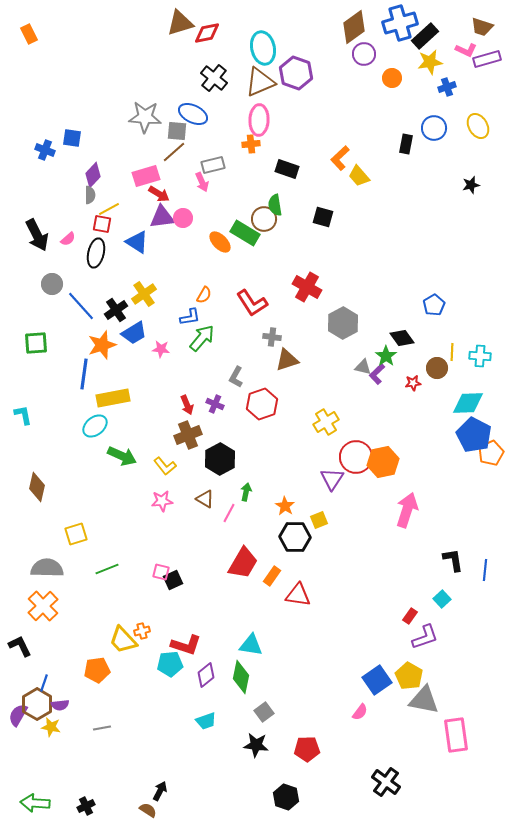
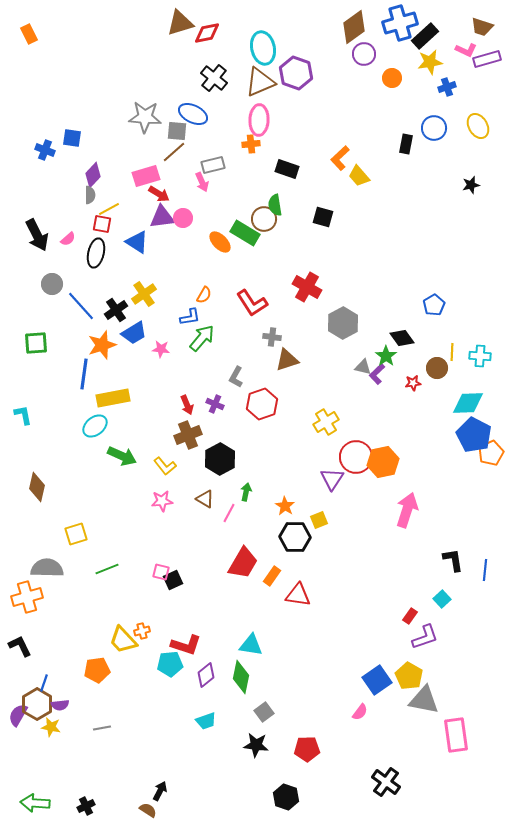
orange cross at (43, 606): moved 16 px left, 9 px up; rotated 28 degrees clockwise
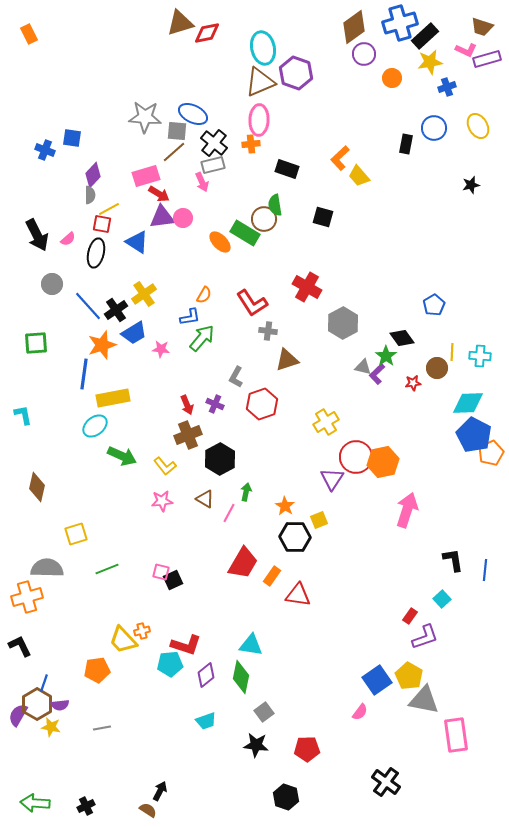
black cross at (214, 78): moved 65 px down
blue line at (81, 306): moved 7 px right
gray cross at (272, 337): moved 4 px left, 6 px up
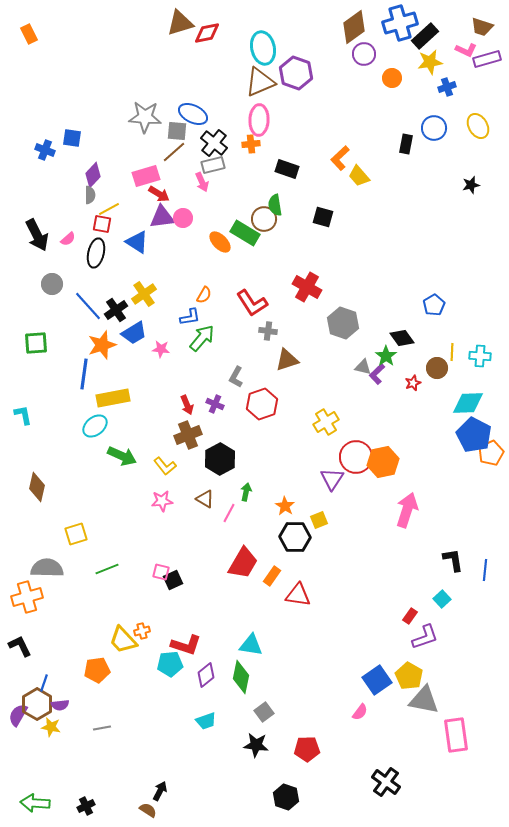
gray hexagon at (343, 323): rotated 12 degrees counterclockwise
red star at (413, 383): rotated 14 degrees counterclockwise
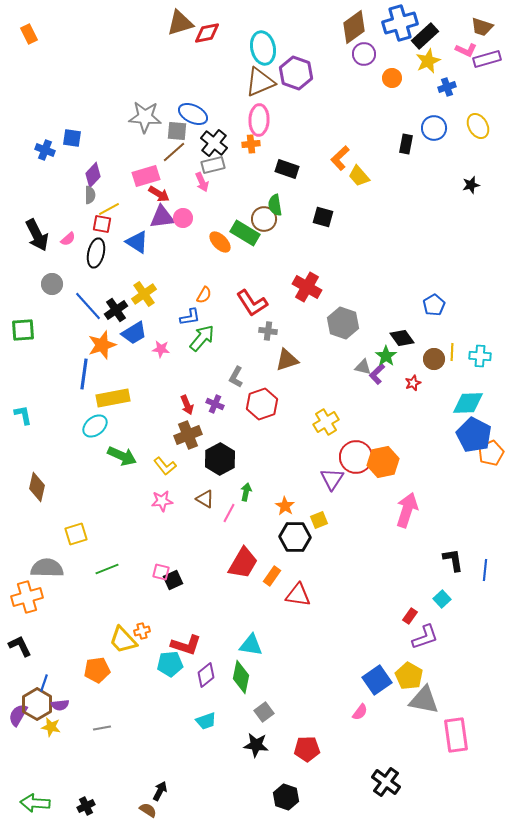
yellow star at (430, 62): moved 2 px left, 1 px up; rotated 15 degrees counterclockwise
green square at (36, 343): moved 13 px left, 13 px up
brown circle at (437, 368): moved 3 px left, 9 px up
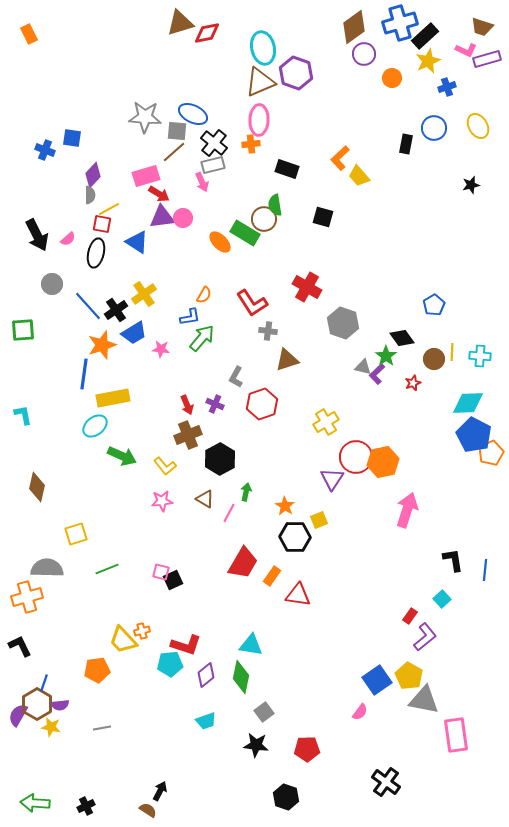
purple L-shape at (425, 637): rotated 20 degrees counterclockwise
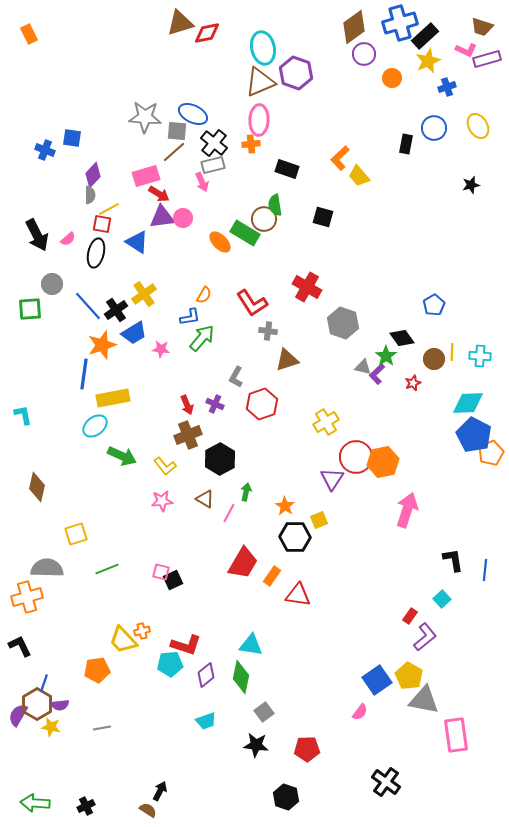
green square at (23, 330): moved 7 px right, 21 px up
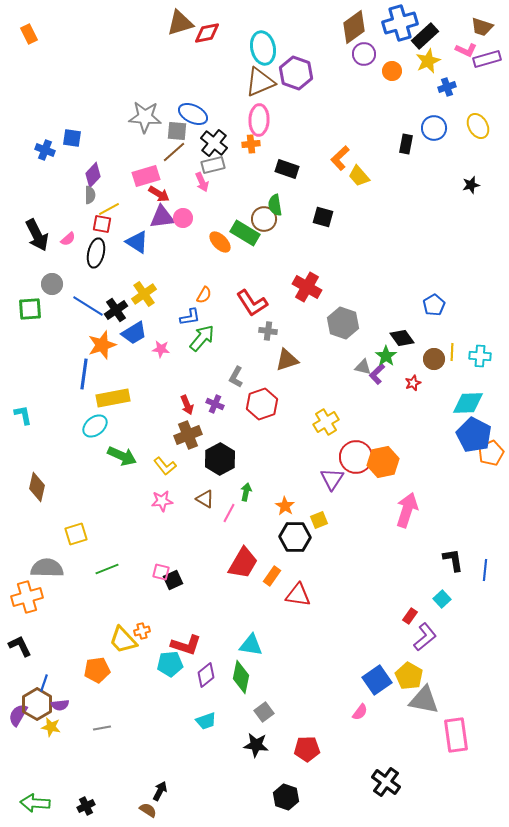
orange circle at (392, 78): moved 7 px up
blue line at (88, 306): rotated 16 degrees counterclockwise
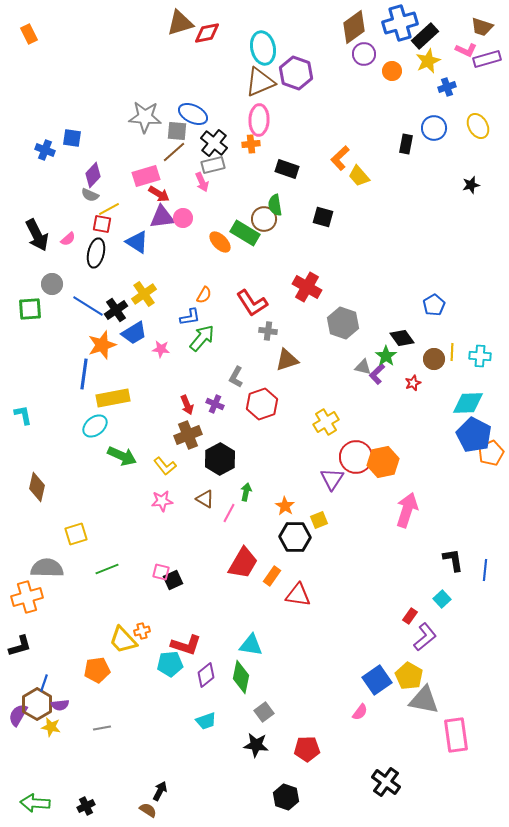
gray semicircle at (90, 195): rotated 114 degrees clockwise
black L-shape at (20, 646): rotated 100 degrees clockwise
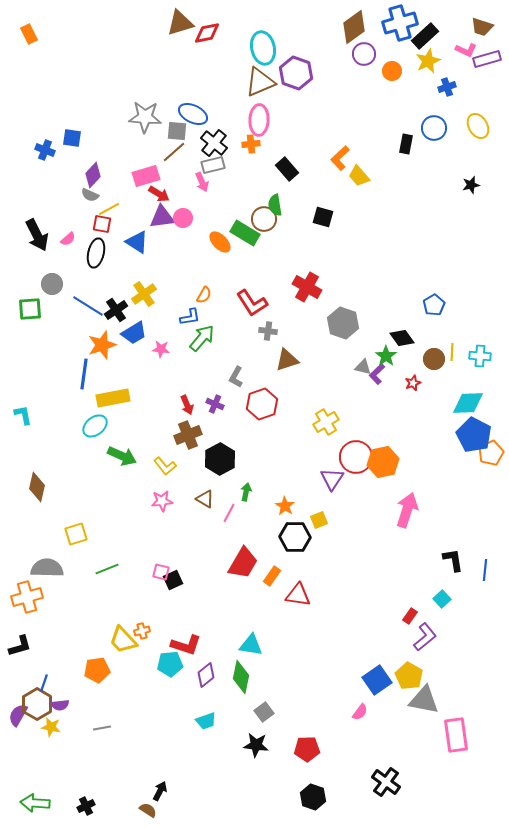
black rectangle at (287, 169): rotated 30 degrees clockwise
black hexagon at (286, 797): moved 27 px right
